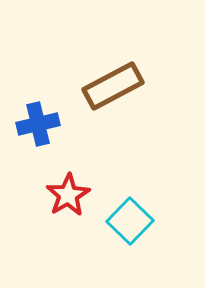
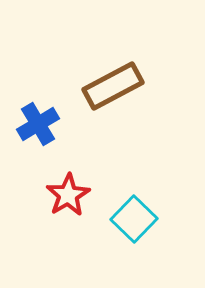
blue cross: rotated 18 degrees counterclockwise
cyan square: moved 4 px right, 2 px up
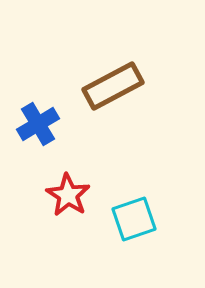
red star: rotated 9 degrees counterclockwise
cyan square: rotated 27 degrees clockwise
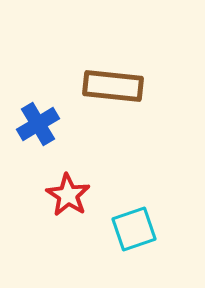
brown rectangle: rotated 34 degrees clockwise
cyan square: moved 10 px down
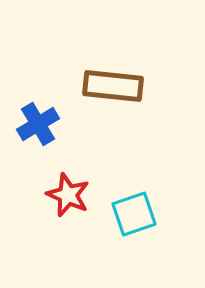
red star: rotated 9 degrees counterclockwise
cyan square: moved 15 px up
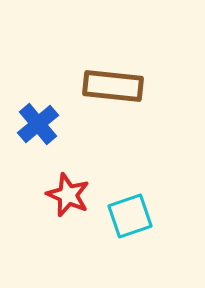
blue cross: rotated 9 degrees counterclockwise
cyan square: moved 4 px left, 2 px down
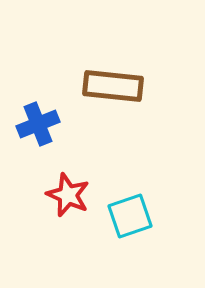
blue cross: rotated 18 degrees clockwise
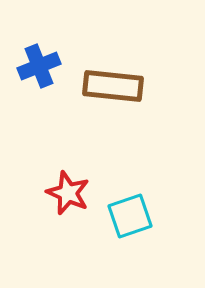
blue cross: moved 1 px right, 58 px up
red star: moved 2 px up
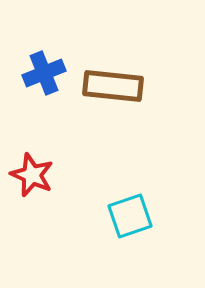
blue cross: moved 5 px right, 7 px down
red star: moved 36 px left, 18 px up
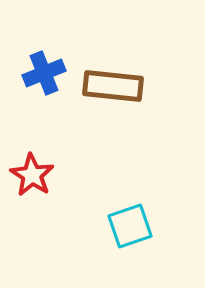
red star: rotated 9 degrees clockwise
cyan square: moved 10 px down
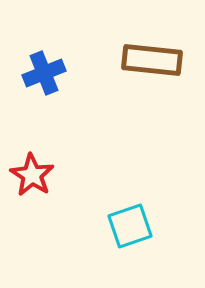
brown rectangle: moved 39 px right, 26 px up
